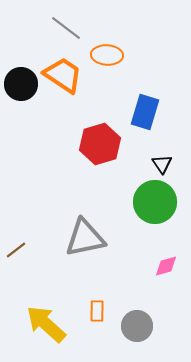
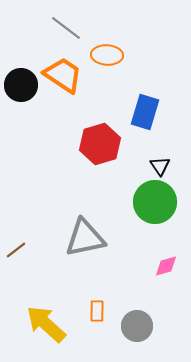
black circle: moved 1 px down
black triangle: moved 2 px left, 2 px down
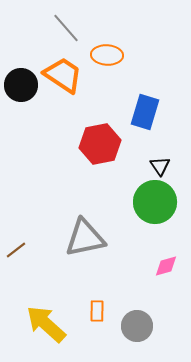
gray line: rotated 12 degrees clockwise
red hexagon: rotated 6 degrees clockwise
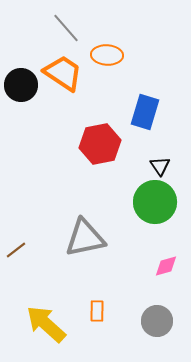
orange trapezoid: moved 2 px up
gray circle: moved 20 px right, 5 px up
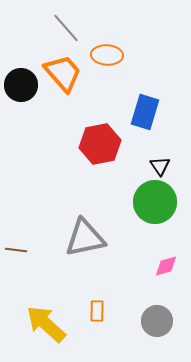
orange trapezoid: rotated 15 degrees clockwise
brown line: rotated 45 degrees clockwise
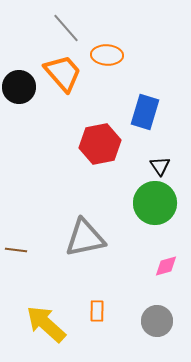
black circle: moved 2 px left, 2 px down
green circle: moved 1 px down
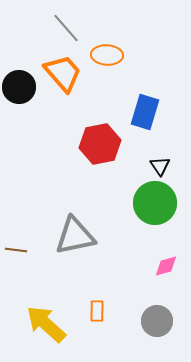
gray triangle: moved 10 px left, 2 px up
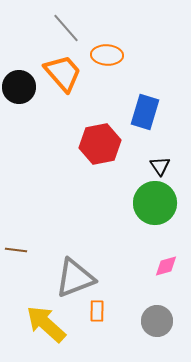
gray triangle: moved 42 px down; rotated 9 degrees counterclockwise
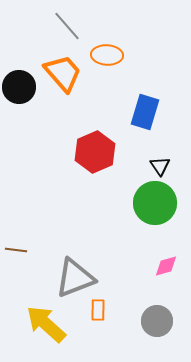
gray line: moved 1 px right, 2 px up
red hexagon: moved 5 px left, 8 px down; rotated 12 degrees counterclockwise
orange rectangle: moved 1 px right, 1 px up
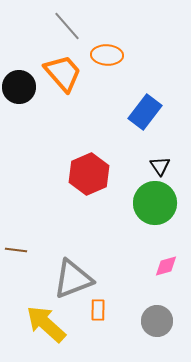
blue rectangle: rotated 20 degrees clockwise
red hexagon: moved 6 px left, 22 px down
gray triangle: moved 2 px left, 1 px down
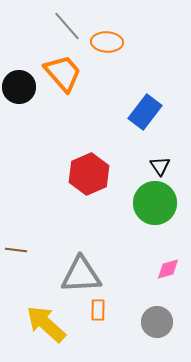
orange ellipse: moved 13 px up
pink diamond: moved 2 px right, 3 px down
gray triangle: moved 8 px right, 4 px up; rotated 18 degrees clockwise
gray circle: moved 1 px down
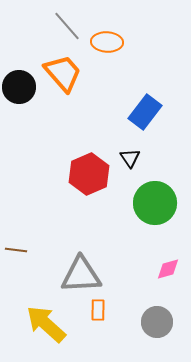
black triangle: moved 30 px left, 8 px up
